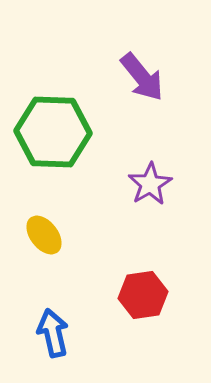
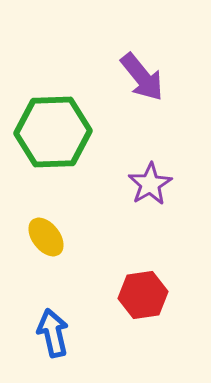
green hexagon: rotated 4 degrees counterclockwise
yellow ellipse: moved 2 px right, 2 px down
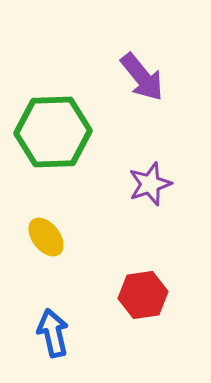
purple star: rotated 12 degrees clockwise
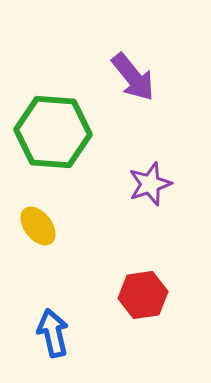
purple arrow: moved 9 px left
green hexagon: rotated 6 degrees clockwise
yellow ellipse: moved 8 px left, 11 px up
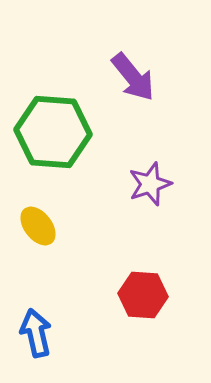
red hexagon: rotated 12 degrees clockwise
blue arrow: moved 17 px left
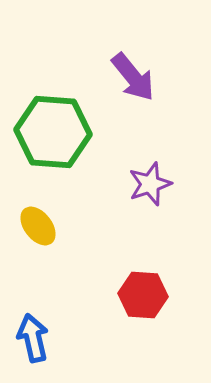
blue arrow: moved 3 px left, 5 px down
